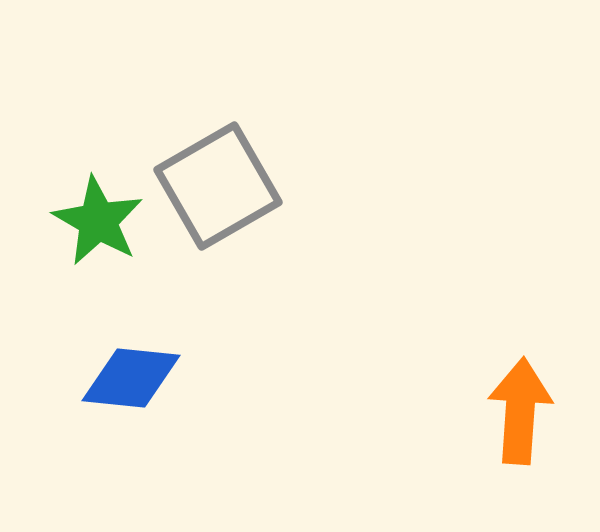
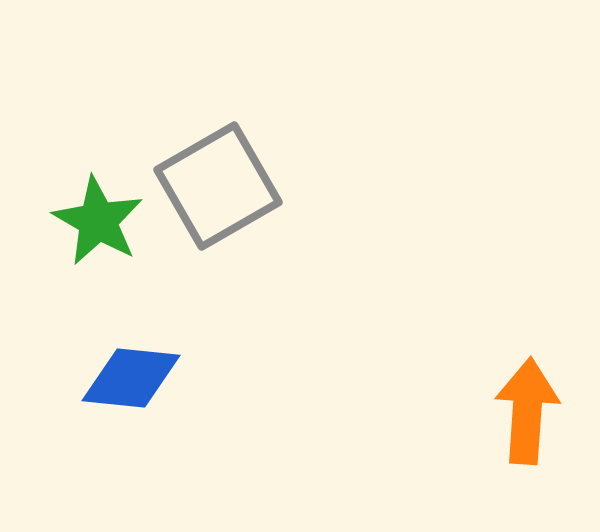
orange arrow: moved 7 px right
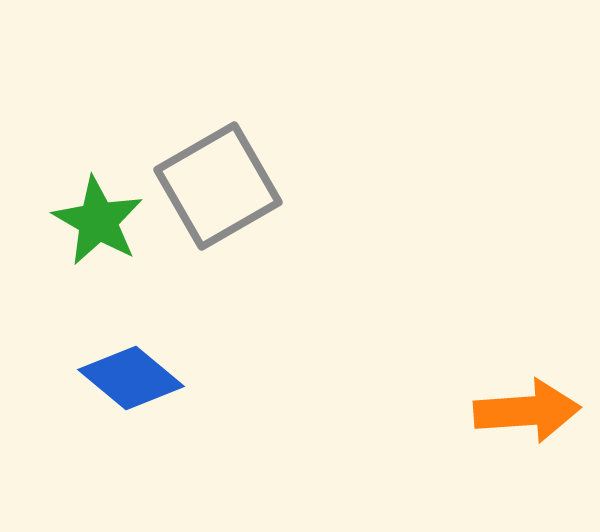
blue diamond: rotated 34 degrees clockwise
orange arrow: rotated 82 degrees clockwise
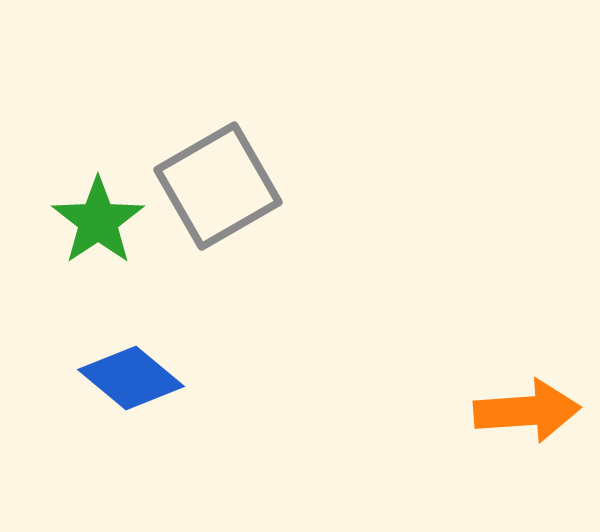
green star: rotated 8 degrees clockwise
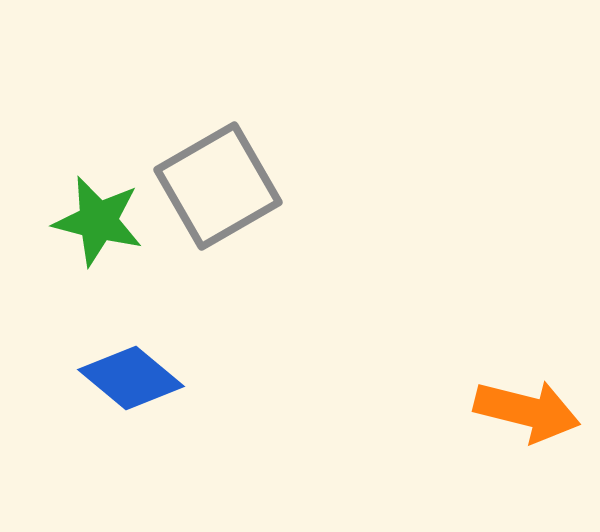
green star: rotated 24 degrees counterclockwise
orange arrow: rotated 18 degrees clockwise
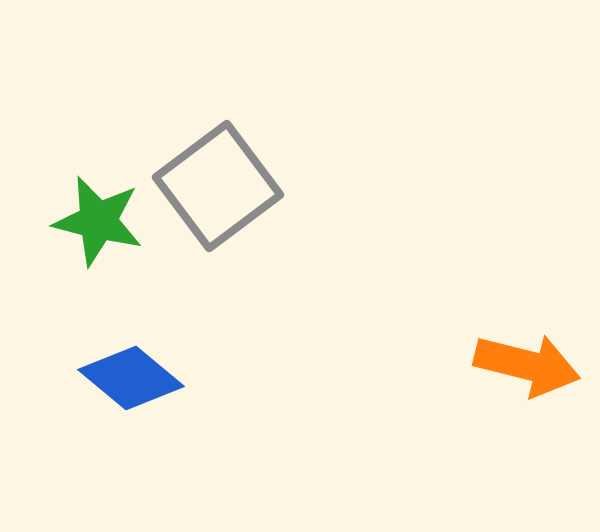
gray square: rotated 7 degrees counterclockwise
orange arrow: moved 46 px up
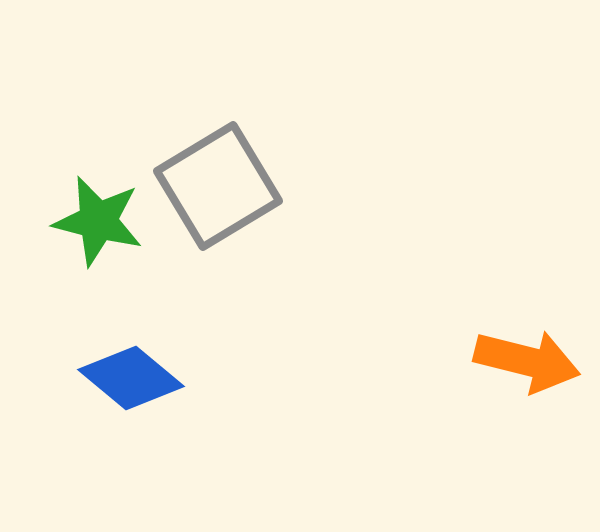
gray square: rotated 6 degrees clockwise
orange arrow: moved 4 px up
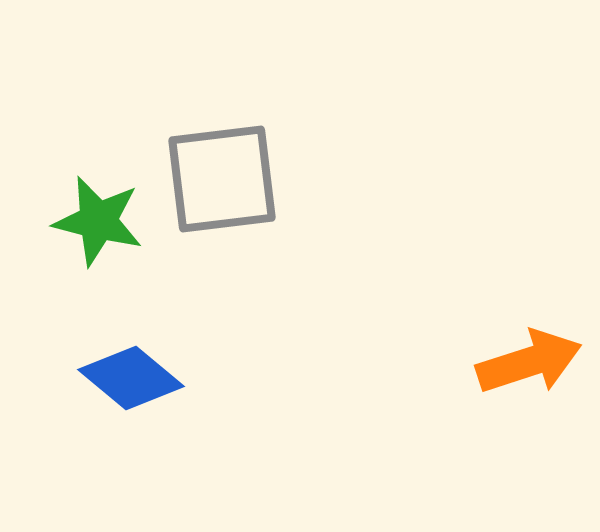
gray square: moved 4 px right, 7 px up; rotated 24 degrees clockwise
orange arrow: moved 2 px right, 1 px down; rotated 32 degrees counterclockwise
